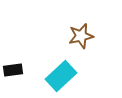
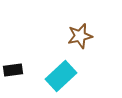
brown star: moved 1 px left
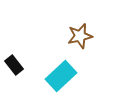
black rectangle: moved 1 px right, 5 px up; rotated 60 degrees clockwise
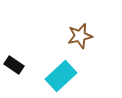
black rectangle: rotated 18 degrees counterclockwise
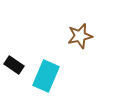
cyan rectangle: moved 15 px left; rotated 24 degrees counterclockwise
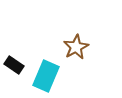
brown star: moved 4 px left, 11 px down; rotated 15 degrees counterclockwise
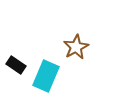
black rectangle: moved 2 px right
